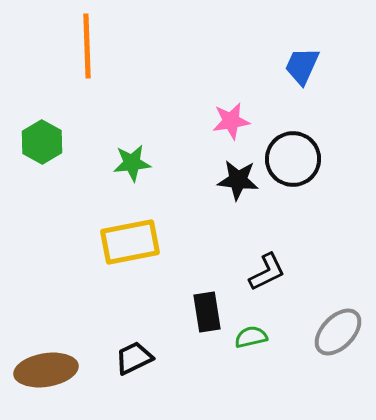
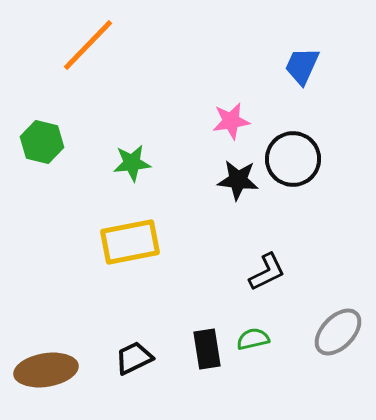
orange line: moved 1 px right, 1 px up; rotated 46 degrees clockwise
green hexagon: rotated 15 degrees counterclockwise
black rectangle: moved 37 px down
green semicircle: moved 2 px right, 2 px down
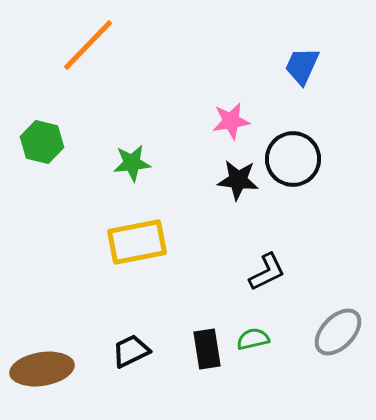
yellow rectangle: moved 7 px right
black trapezoid: moved 3 px left, 7 px up
brown ellipse: moved 4 px left, 1 px up
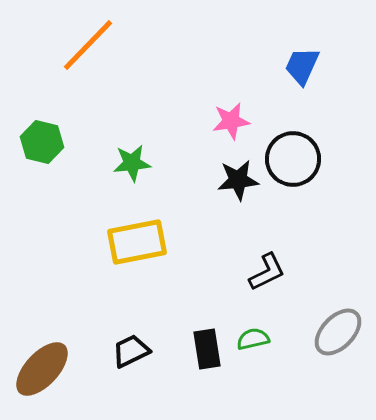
black star: rotated 12 degrees counterclockwise
brown ellipse: rotated 38 degrees counterclockwise
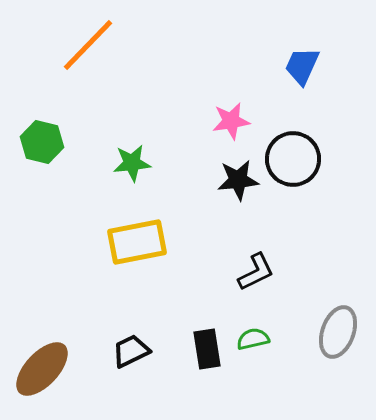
black L-shape: moved 11 px left
gray ellipse: rotated 24 degrees counterclockwise
